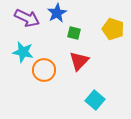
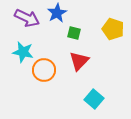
cyan square: moved 1 px left, 1 px up
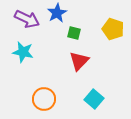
purple arrow: moved 1 px down
orange circle: moved 29 px down
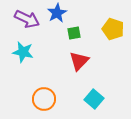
green square: rotated 24 degrees counterclockwise
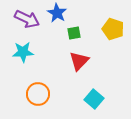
blue star: rotated 12 degrees counterclockwise
cyan star: rotated 15 degrees counterclockwise
orange circle: moved 6 px left, 5 px up
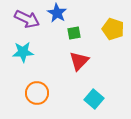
orange circle: moved 1 px left, 1 px up
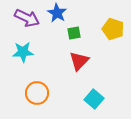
purple arrow: moved 1 px up
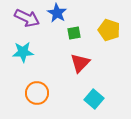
yellow pentagon: moved 4 px left, 1 px down
red triangle: moved 1 px right, 2 px down
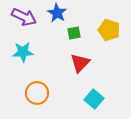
purple arrow: moved 3 px left, 1 px up
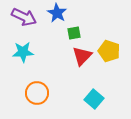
yellow pentagon: moved 21 px down
red triangle: moved 2 px right, 7 px up
